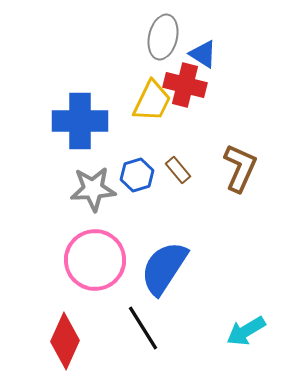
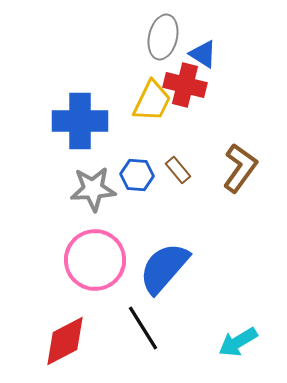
brown L-shape: rotated 12 degrees clockwise
blue hexagon: rotated 20 degrees clockwise
blue semicircle: rotated 8 degrees clockwise
cyan arrow: moved 8 px left, 11 px down
red diamond: rotated 38 degrees clockwise
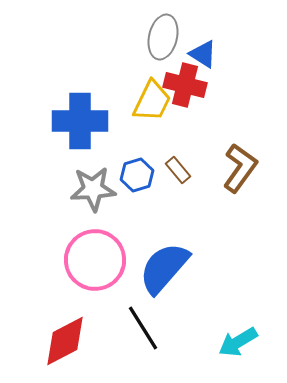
blue hexagon: rotated 20 degrees counterclockwise
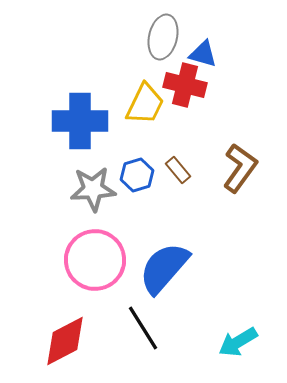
blue triangle: rotated 16 degrees counterclockwise
yellow trapezoid: moved 7 px left, 3 px down
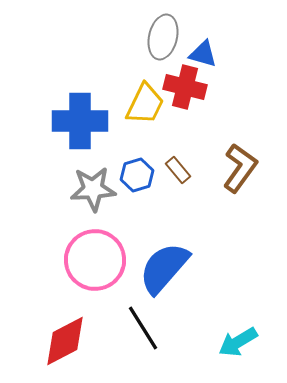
red cross: moved 2 px down
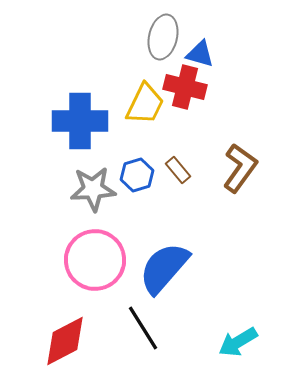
blue triangle: moved 3 px left
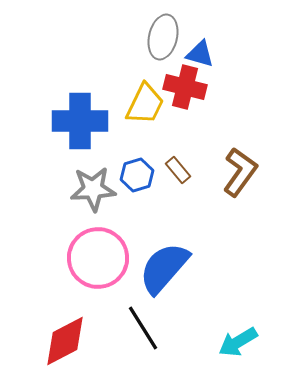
brown L-shape: moved 4 px down
pink circle: moved 3 px right, 2 px up
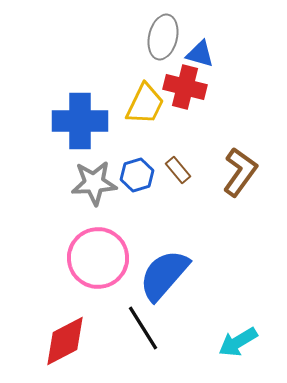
gray star: moved 1 px right, 6 px up
blue semicircle: moved 7 px down
